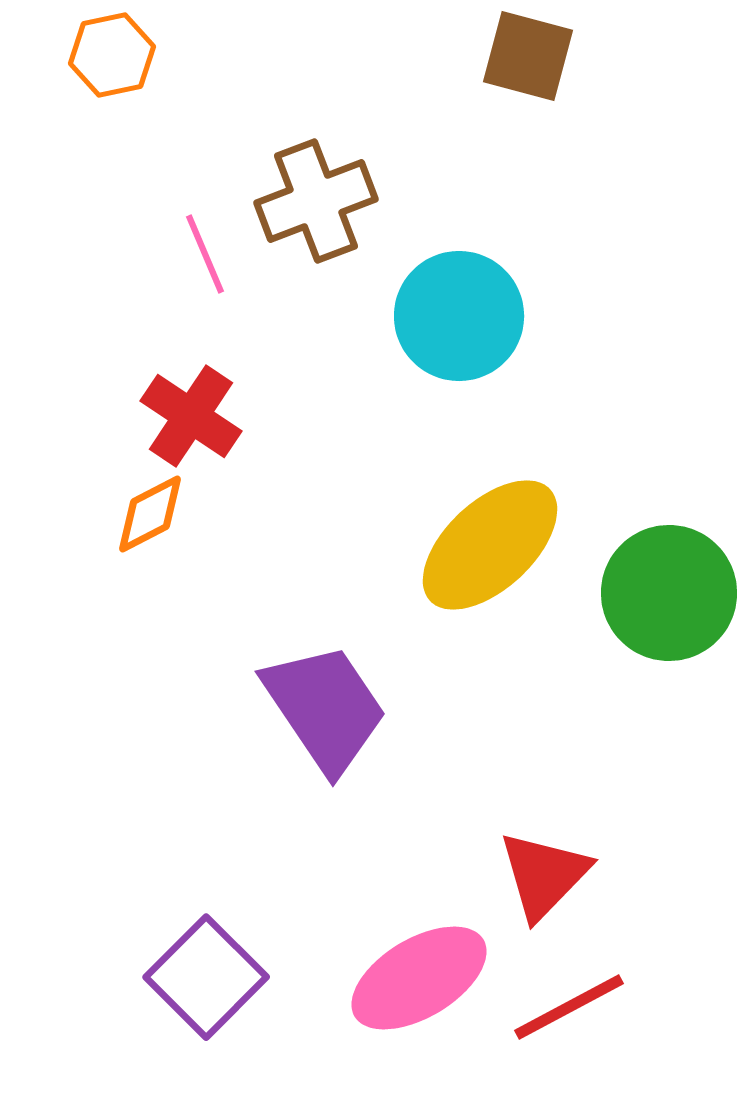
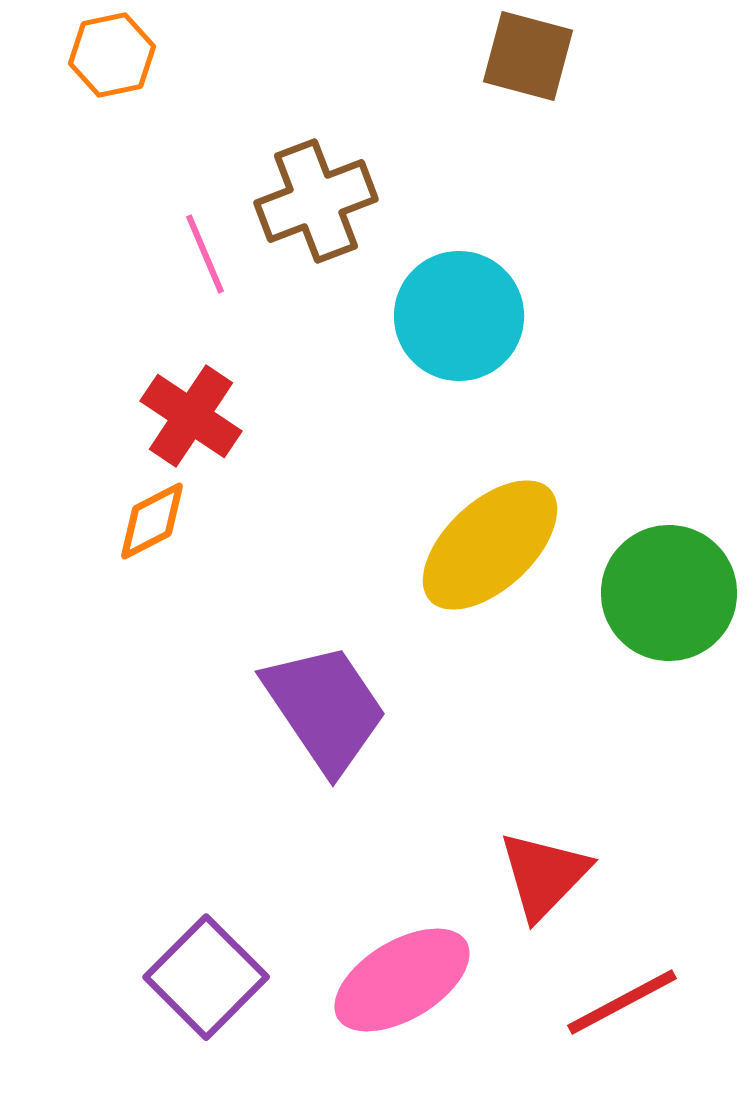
orange diamond: moved 2 px right, 7 px down
pink ellipse: moved 17 px left, 2 px down
red line: moved 53 px right, 5 px up
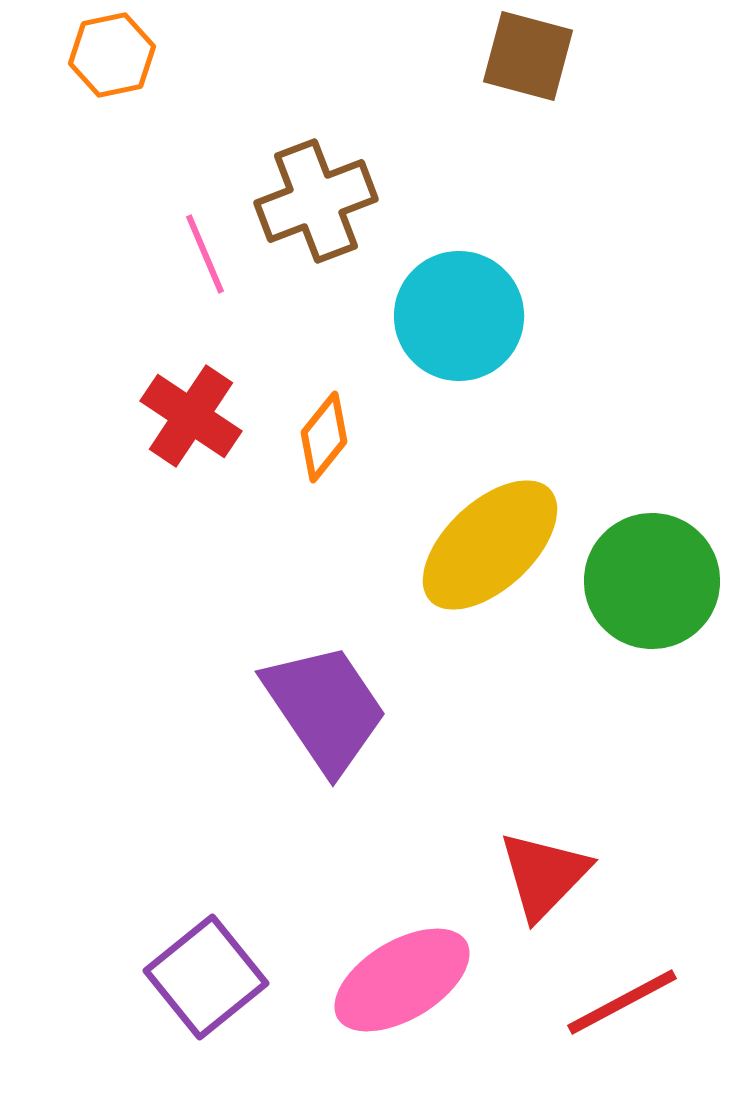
orange diamond: moved 172 px right, 84 px up; rotated 24 degrees counterclockwise
green circle: moved 17 px left, 12 px up
purple square: rotated 6 degrees clockwise
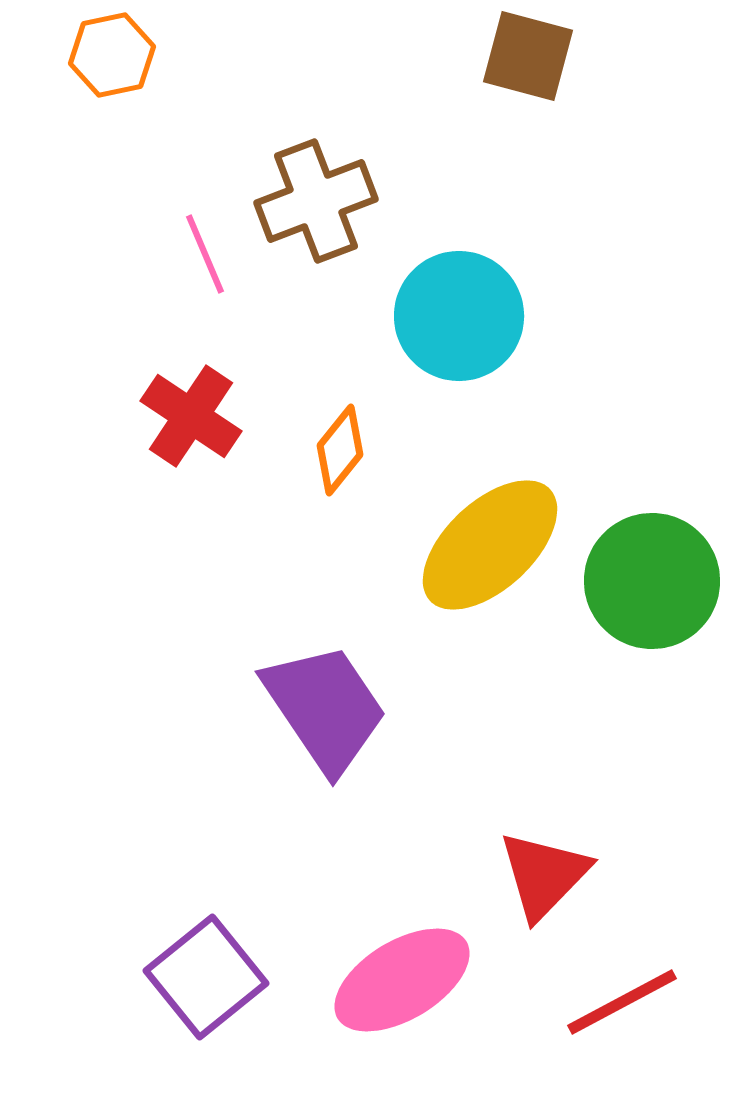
orange diamond: moved 16 px right, 13 px down
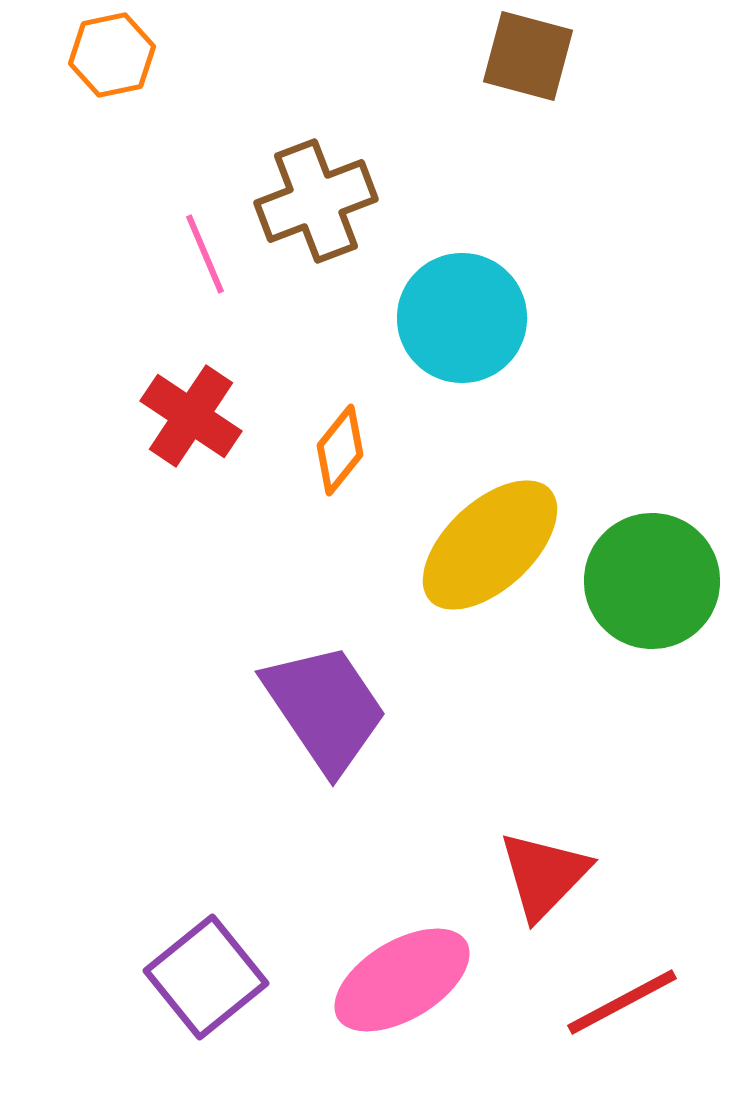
cyan circle: moved 3 px right, 2 px down
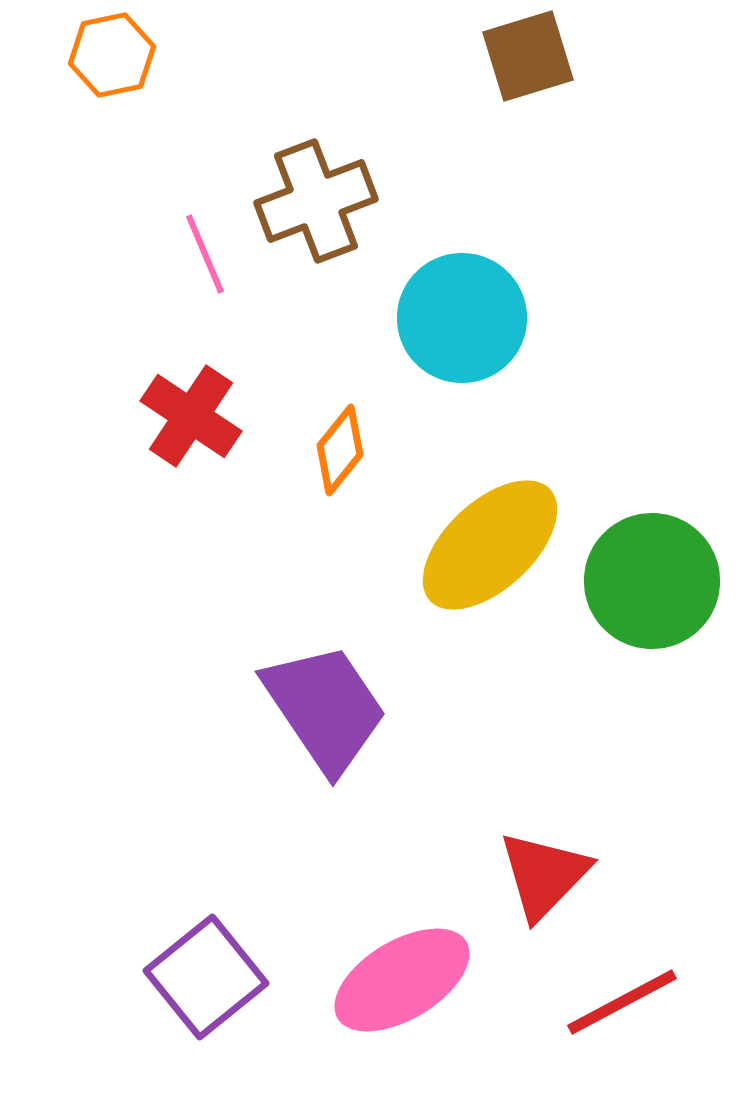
brown square: rotated 32 degrees counterclockwise
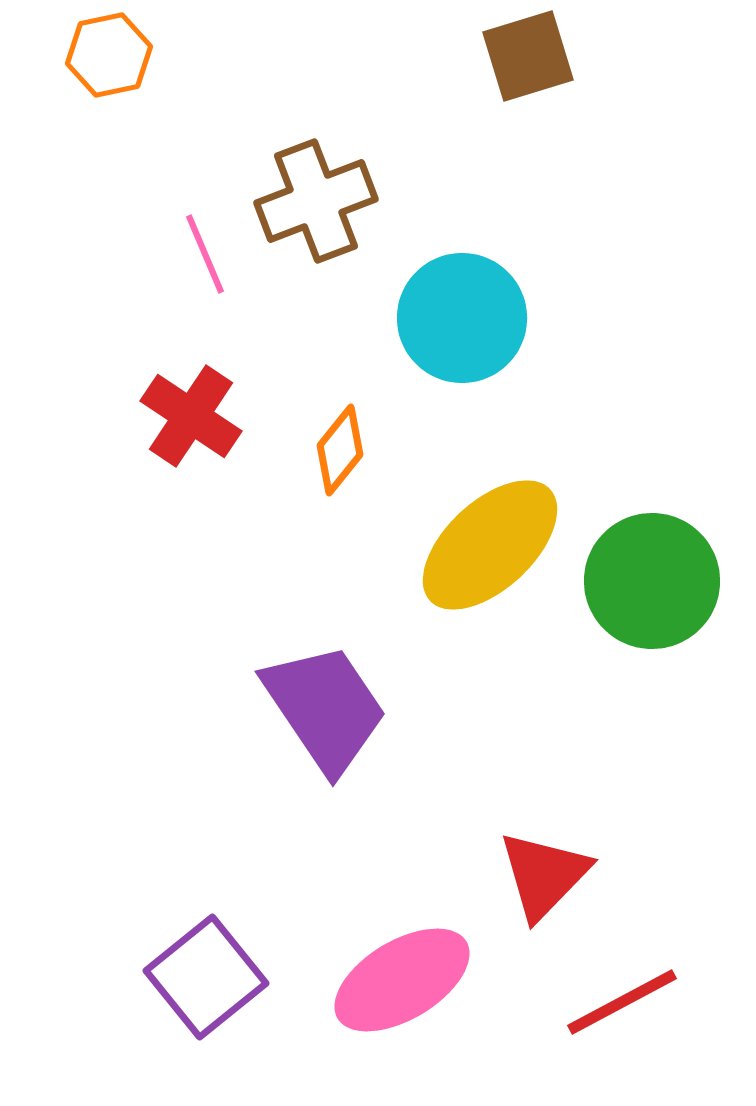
orange hexagon: moved 3 px left
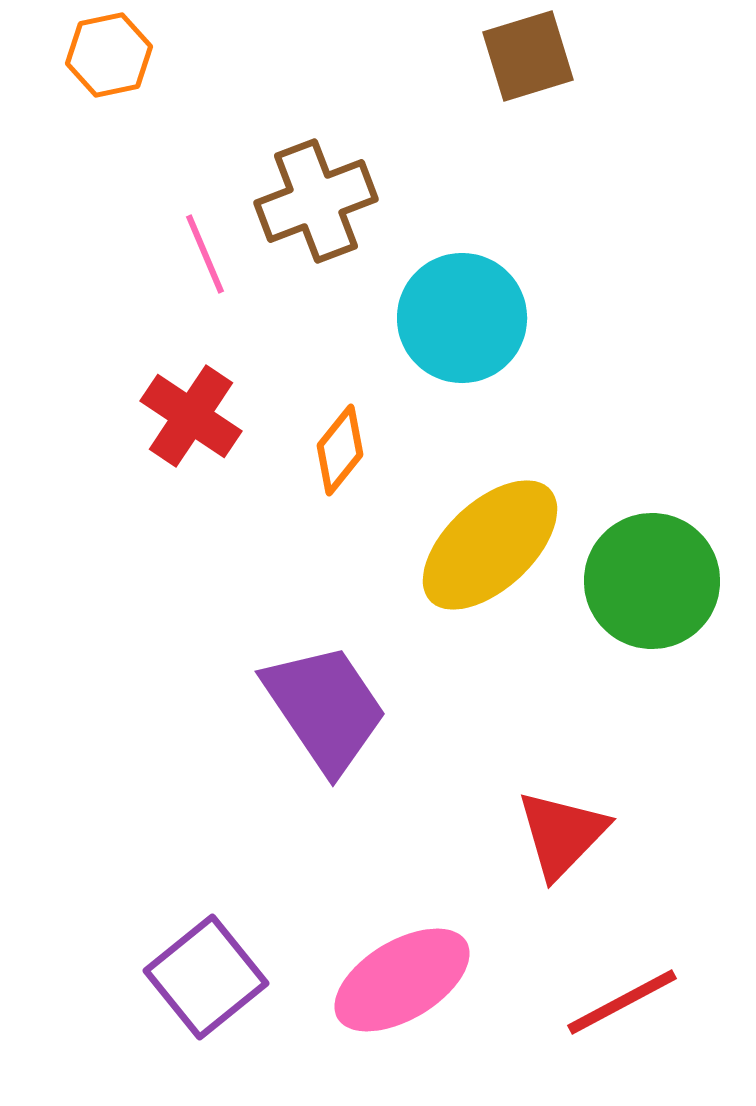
red triangle: moved 18 px right, 41 px up
